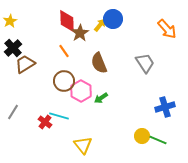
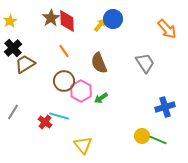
brown star: moved 29 px left, 15 px up
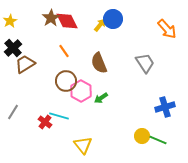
red diamond: rotated 25 degrees counterclockwise
brown circle: moved 2 px right
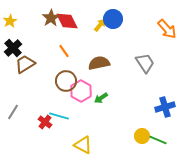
brown semicircle: rotated 100 degrees clockwise
yellow triangle: rotated 24 degrees counterclockwise
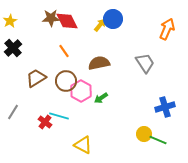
brown star: rotated 30 degrees clockwise
orange arrow: rotated 115 degrees counterclockwise
brown trapezoid: moved 11 px right, 14 px down
yellow circle: moved 2 px right, 2 px up
